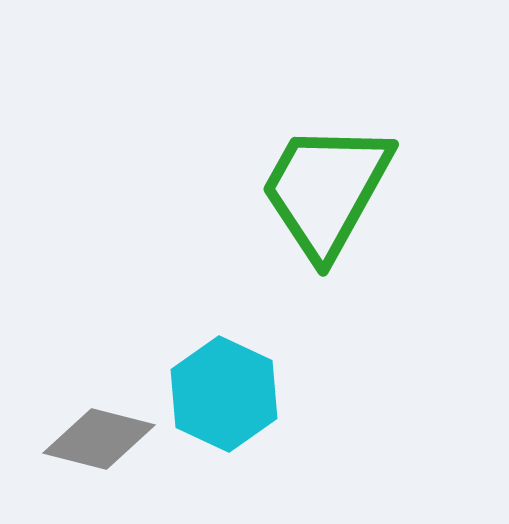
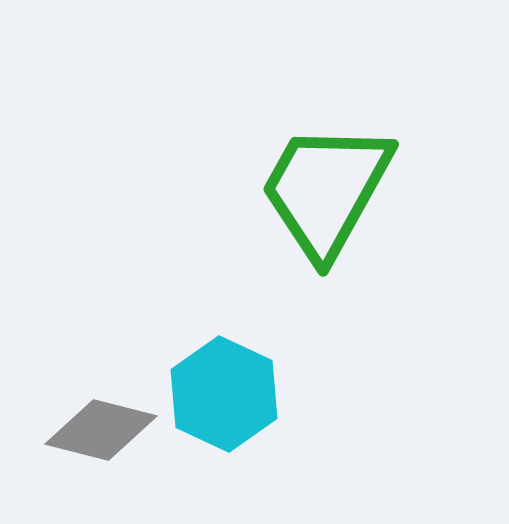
gray diamond: moved 2 px right, 9 px up
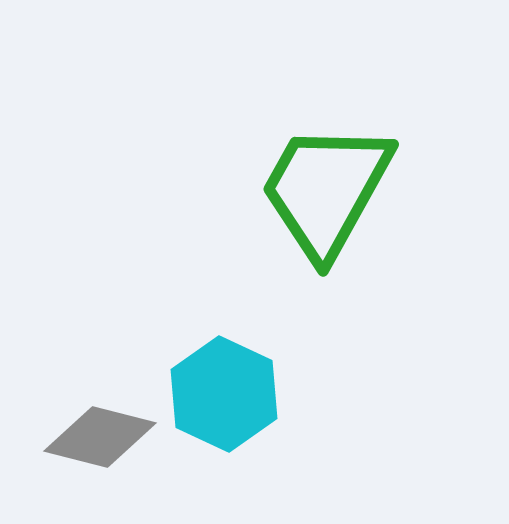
gray diamond: moved 1 px left, 7 px down
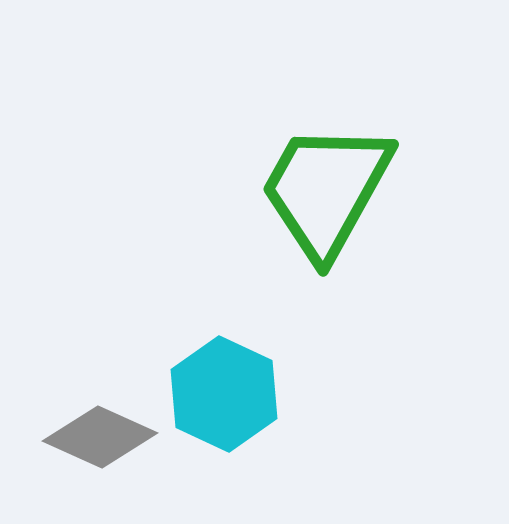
gray diamond: rotated 10 degrees clockwise
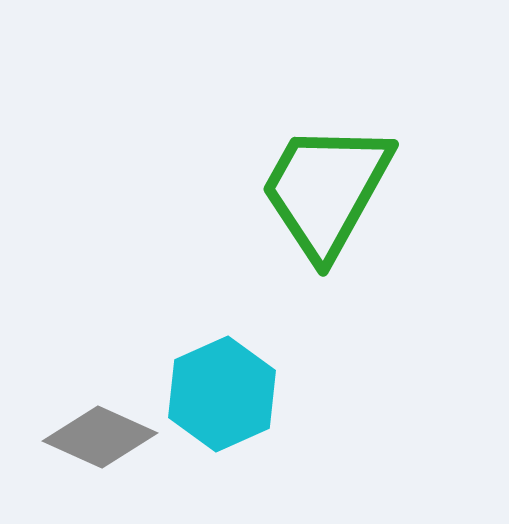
cyan hexagon: moved 2 px left; rotated 11 degrees clockwise
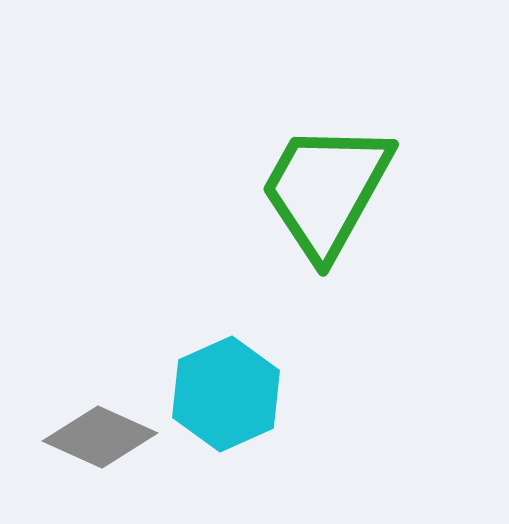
cyan hexagon: moved 4 px right
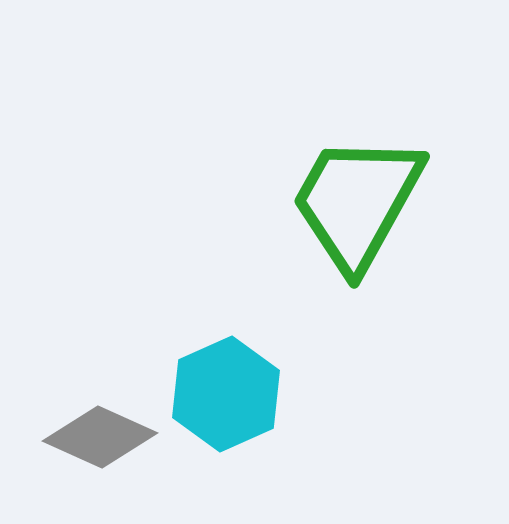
green trapezoid: moved 31 px right, 12 px down
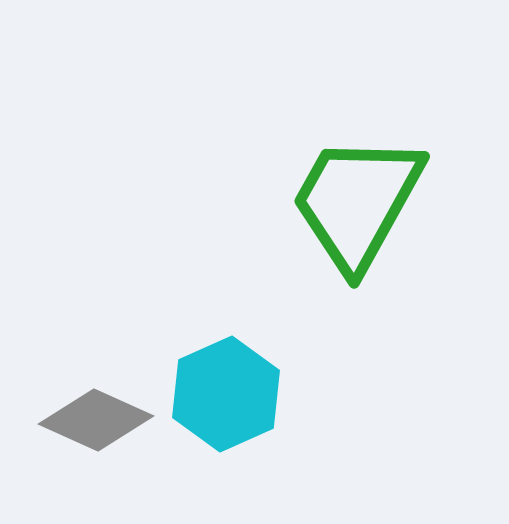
gray diamond: moved 4 px left, 17 px up
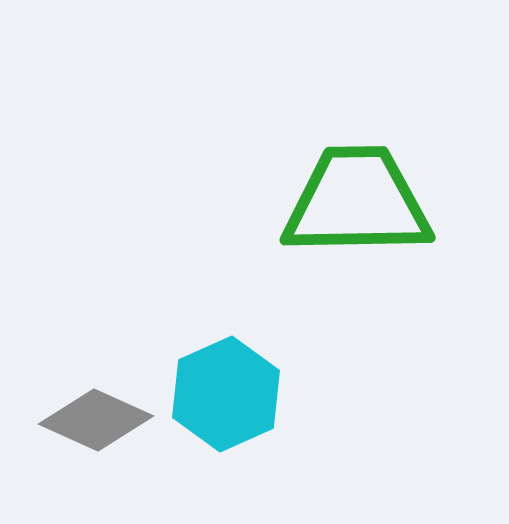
green trapezoid: rotated 60 degrees clockwise
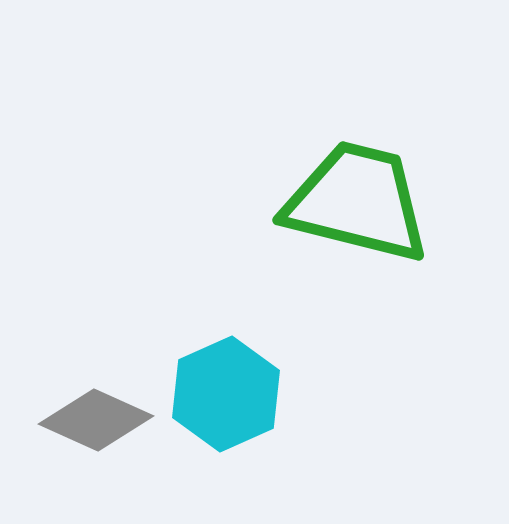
green trapezoid: rotated 15 degrees clockwise
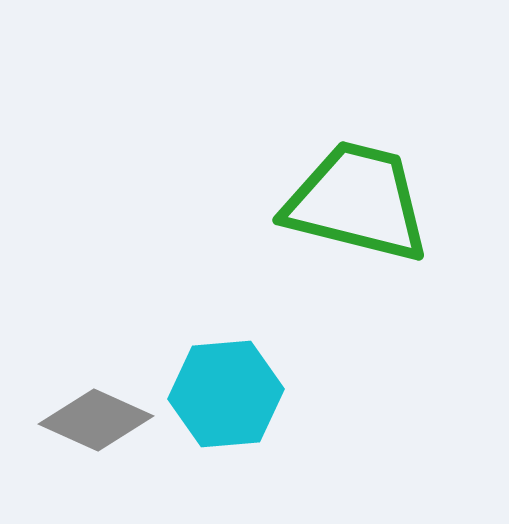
cyan hexagon: rotated 19 degrees clockwise
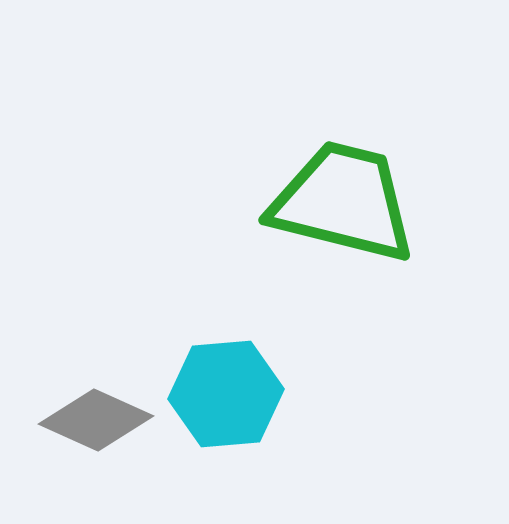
green trapezoid: moved 14 px left
